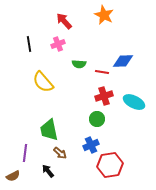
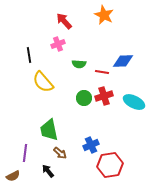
black line: moved 11 px down
green circle: moved 13 px left, 21 px up
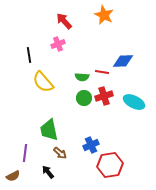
green semicircle: moved 3 px right, 13 px down
black arrow: moved 1 px down
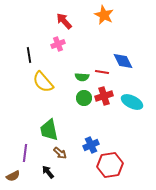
blue diamond: rotated 65 degrees clockwise
cyan ellipse: moved 2 px left
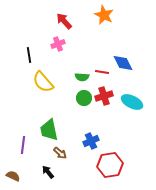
blue diamond: moved 2 px down
blue cross: moved 4 px up
purple line: moved 2 px left, 8 px up
brown semicircle: rotated 128 degrees counterclockwise
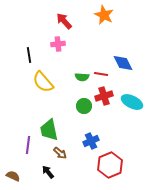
pink cross: rotated 16 degrees clockwise
red line: moved 1 px left, 2 px down
green circle: moved 8 px down
purple line: moved 5 px right
red hexagon: rotated 15 degrees counterclockwise
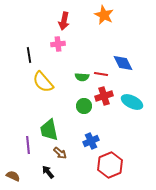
red arrow: rotated 126 degrees counterclockwise
purple line: rotated 12 degrees counterclockwise
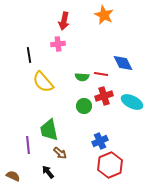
blue cross: moved 9 px right
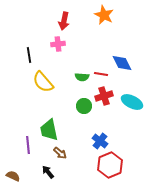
blue diamond: moved 1 px left
blue cross: rotated 28 degrees counterclockwise
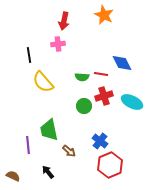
brown arrow: moved 9 px right, 2 px up
